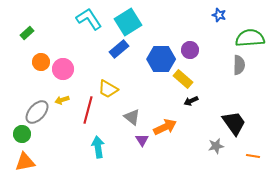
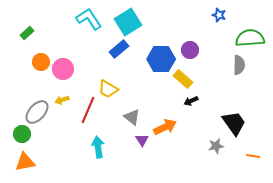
red line: rotated 8 degrees clockwise
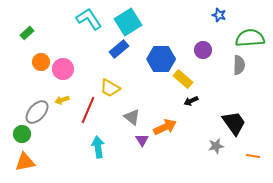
purple circle: moved 13 px right
yellow trapezoid: moved 2 px right, 1 px up
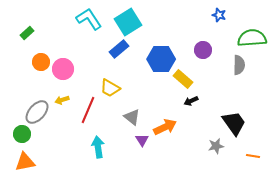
green semicircle: moved 2 px right
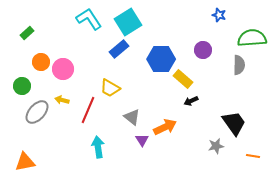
yellow arrow: rotated 32 degrees clockwise
green circle: moved 48 px up
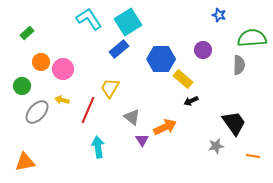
yellow trapezoid: rotated 90 degrees clockwise
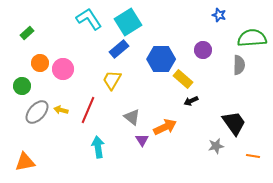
orange circle: moved 1 px left, 1 px down
yellow trapezoid: moved 2 px right, 8 px up
yellow arrow: moved 1 px left, 10 px down
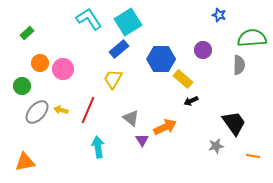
yellow trapezoid: moved 1 px right, 1 px up
gray triangle: moved 1 px left, 1 px down
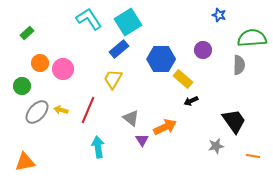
black trapezoid: moved 2 px up
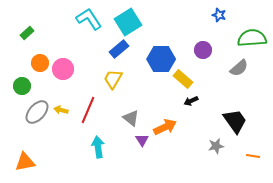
gray semicircle: moved 3 px down; rotated 48 degrees clockwise
black trapezoid: moved 1 px right
